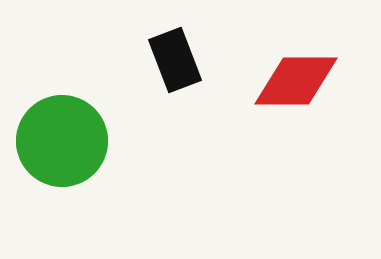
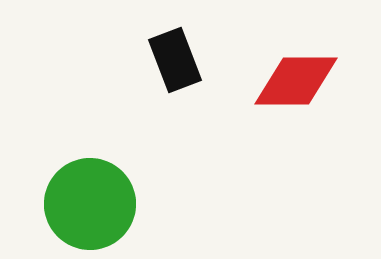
green circle: moved 28 px right, 63 px down
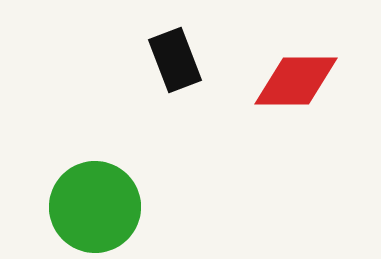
green circle: moved 5 px right, 3 px down
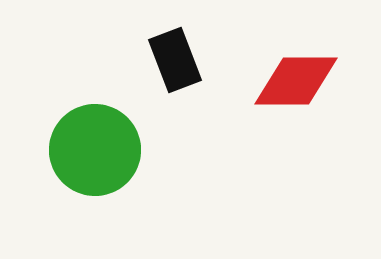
green circle: moved 57 px up
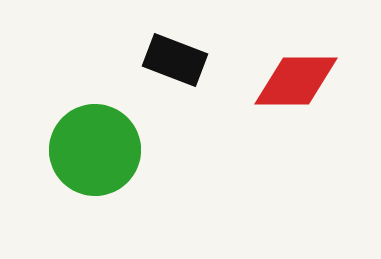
black rectangle: rotated 48 degrees counterclockwise
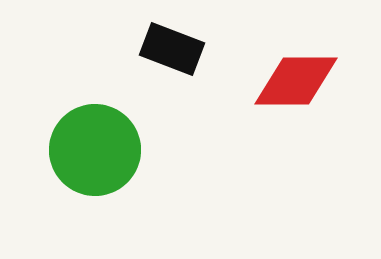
black rectangle: moved 3 px left, 11 px up
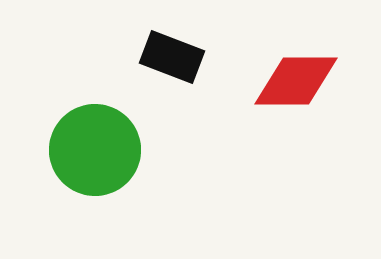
black rectangle: moved 8 px down
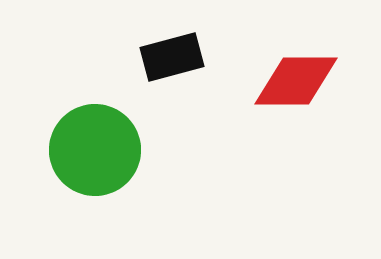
black rectangle: rotated 36 degrees counterclockwise
